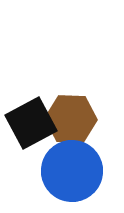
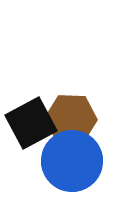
blue circle: moved 10 px up
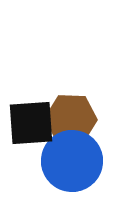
black square: rotated 24 degrees clockwise
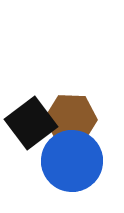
black square: rotated 33 degrees counterclockwise
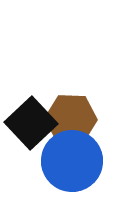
black square: rotated 6 degrees counterclockwise
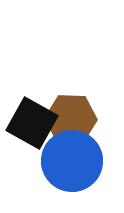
black square: moved 1 px right; rotated 18 degrees counterclockwise
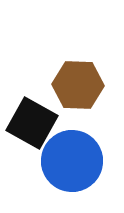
brown hexagon: moved 7 px right, 34 px up
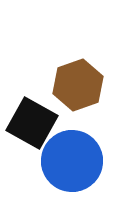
brown hexagon: rotated 21 degrees counterclockwise
